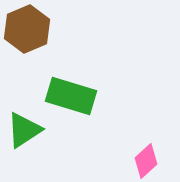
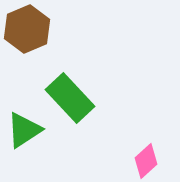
green rectangle: moved 1 px left, 2 px down; rotated 30 degrees clockwise
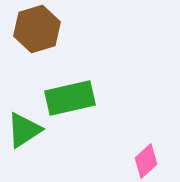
brown hexagon: moved 10 px right; rotated 6 degrees clockwise
green rectangle: rotated 60 degrees counterclockwise
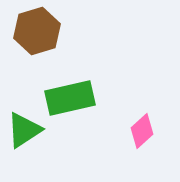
brown hexagon: moved 2 px down
pink diamond: moved 4 px left, 30 px up
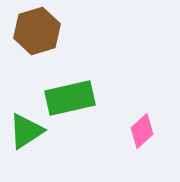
green triangle: moved 2 px right, 1 px down
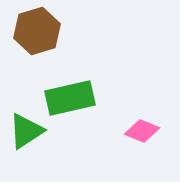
pink diamond: rotated 64 degrees clockwise
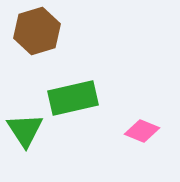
green rectangle: moved 3 px right
green triangle: moved 1 px left, 1 px up; rotated 30 degrees counterclockwise
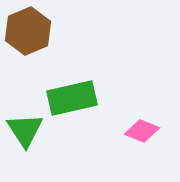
brown hexagon: moved 9 px left; rotated 6 degrees counterclockwise
green rectangle: moved 1 px left
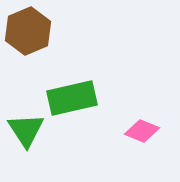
green triangle: moved 1 px right
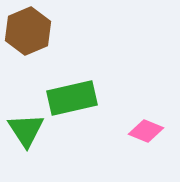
pink diamond: moved 4 px right
